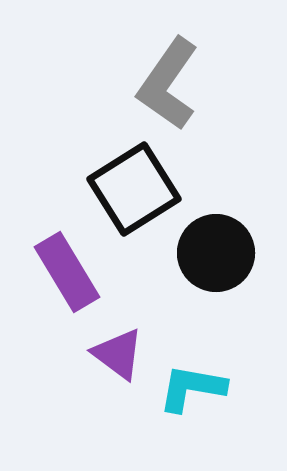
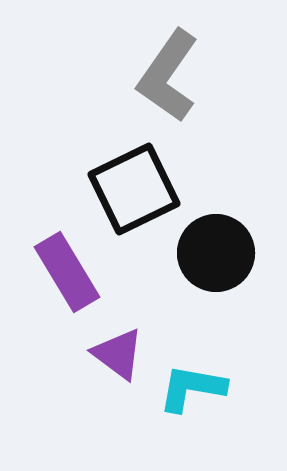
gray L-shape: moved 8 px up
black square: rotated 6 degrees clockwise
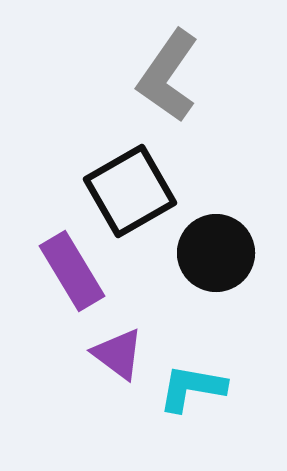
black square: moved 4 px left, 2 px down; rotated 4 degrees counterclockwise
purple rectangle: moved 5 px right, 1 px up
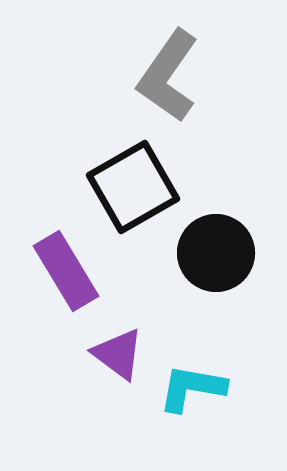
black square: moved 3 px right, 4 px up
purple rectangle: moved 6 px left
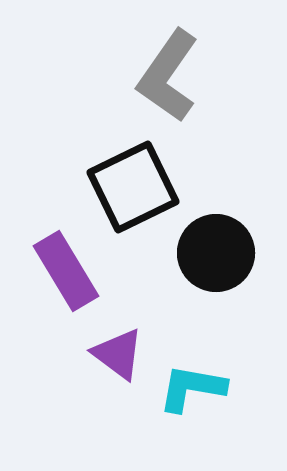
black square: rotated 4 degrees clockwise
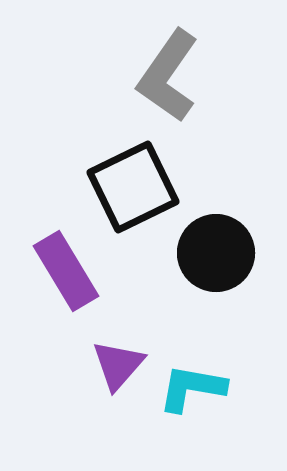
purple triangle: moved 11 px down; rotated 34 degrees clockwise
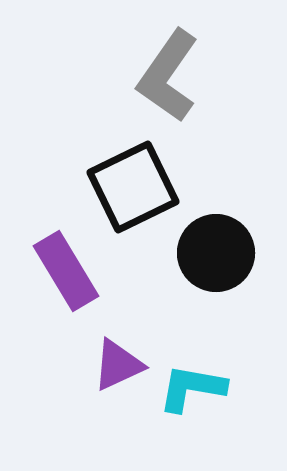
purple triangle: rotated 24 degrees clockwise
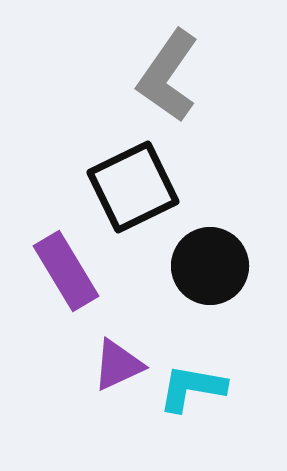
black circle: moved 6 px left, 13 px down
